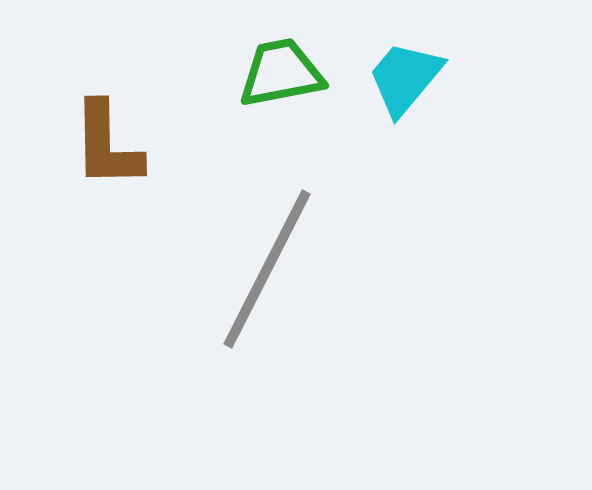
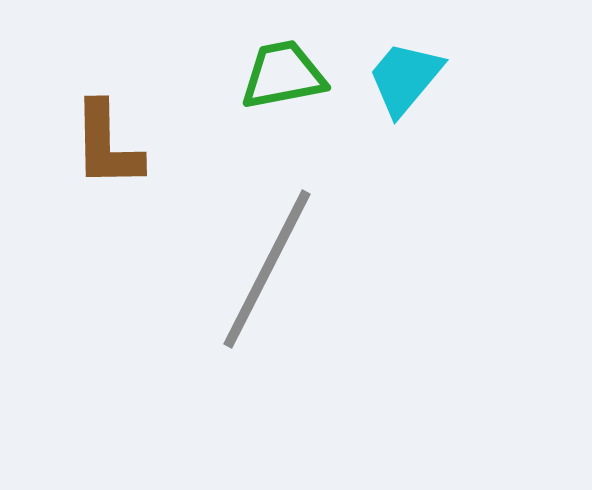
green trapezoid: moved 2 px right, 2 px down
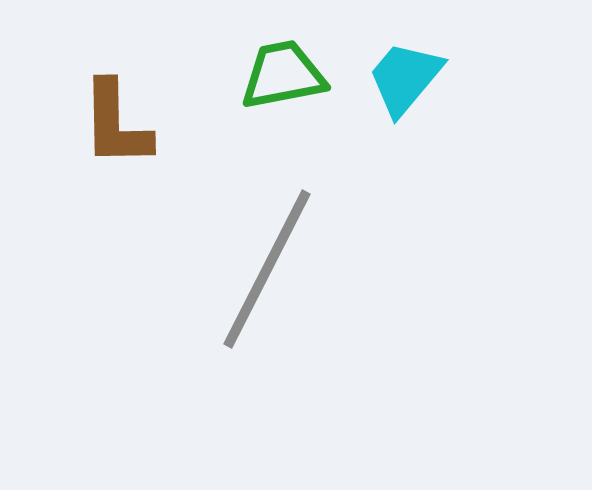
brown L-shape: moved 9 px right, 21 px up
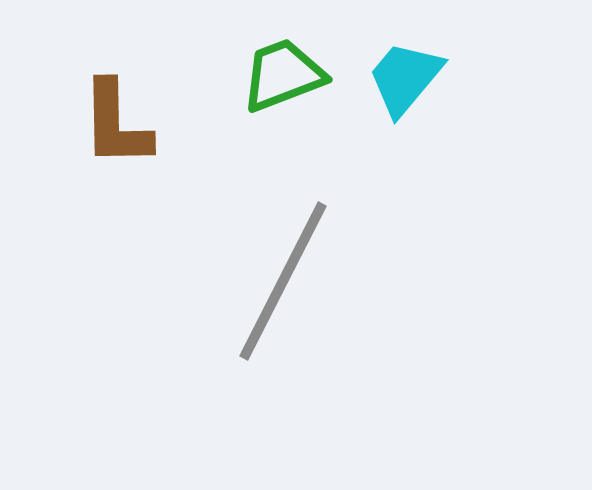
green trapezoid: rotated 10 degrees counterclockwise
gray line: moved 16 px right, 12 px down
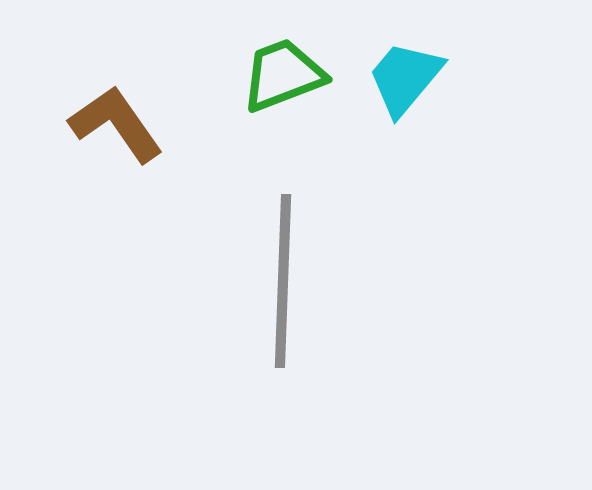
brown L-shape: rotated 146 degrees clockwise
gray line: rotated 25 degrees counterclockwise
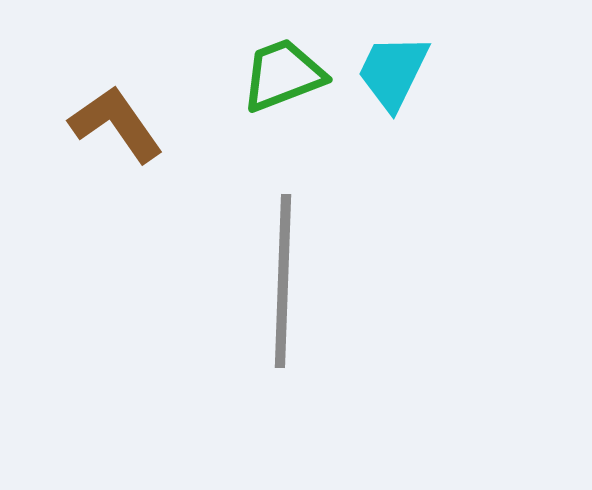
cyan trapezoid: moved 12 px left, 6 px up; rotated 14 degrees counterclockwise
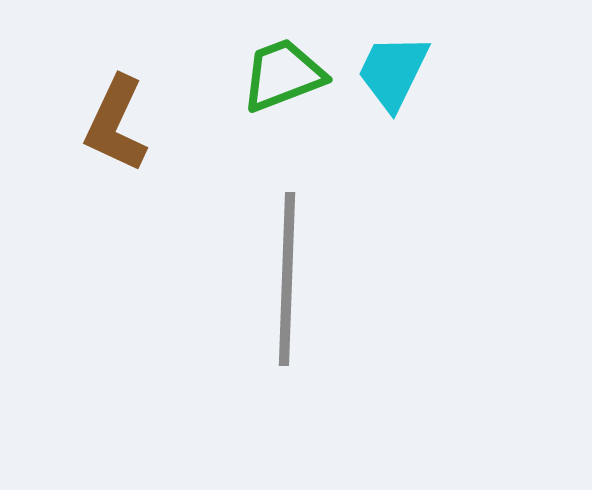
brown L-shape: rotated 120 degrees counterclockwise
gray line: moved 4 px right, 2 px up
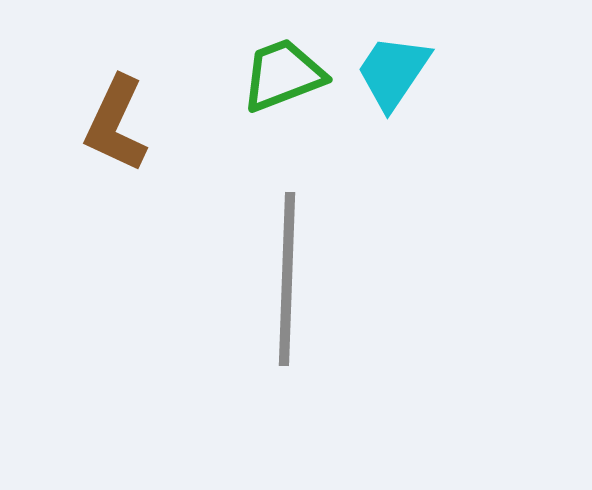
cyan trapezoid: rotated 8 degrees clockwise
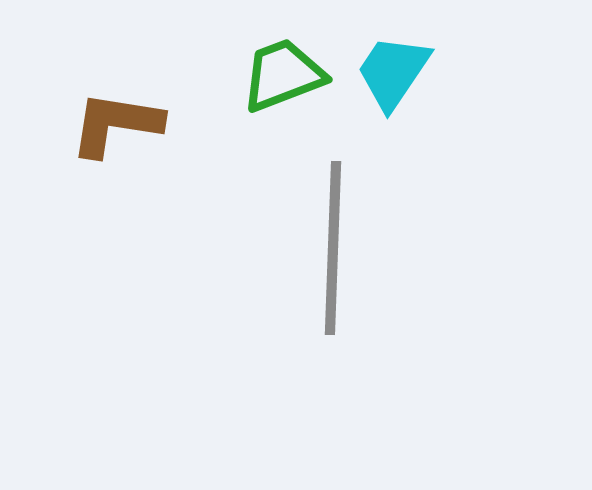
brown L-shape: rotated 74 degrees clockwise
gray line: moved 46 px right, 31 px up
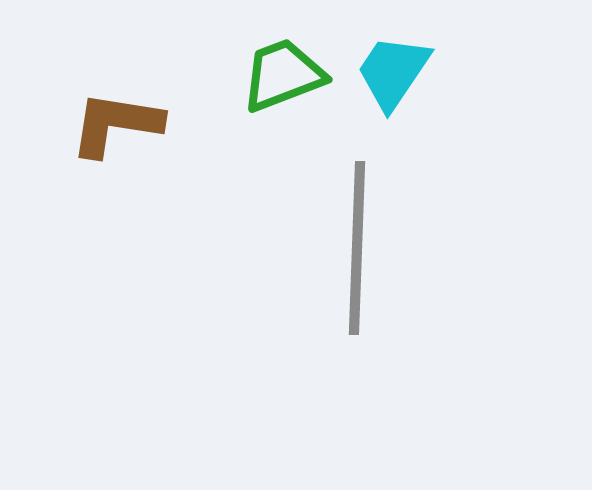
gray line: moved 24 px right
